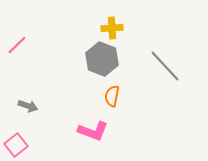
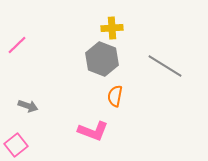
gray line: rotated 15 degrees counterclockwise
orange semicircle: moved 3 px right
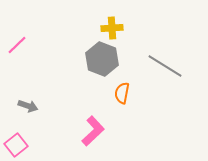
orange semicircle: moved 7 px right, 3 px up
pink L-shape: rotated 64 degrees counterclockwise
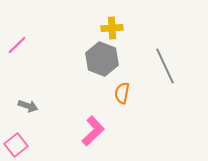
gray line: rotated 33 degrees clockwise
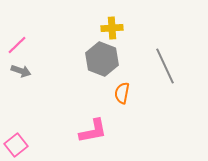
gray arrow: moved 7 px left, 35 px up
pink L-shape: rotated 32 degrees clockwise
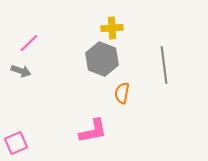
pink line: moved 12 px right, 2 px up
gray line: moved 1 px left, 1 px up; rotated 18 degrees clockwise
pink square: moved 2 px up; rotated 15 degrees clockwise
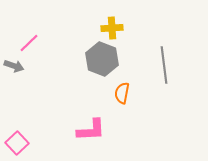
gray arrow: moved 7 px left, 5 px up
pink L-shape: moved 2 px left, 1 px up; rotated 8 degrees clockwise
pink square: moved 1 px right; rotated 20 degrees counterclockwise
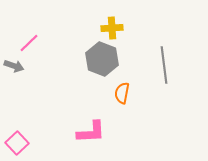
pink L-shape: moved 2 px down
